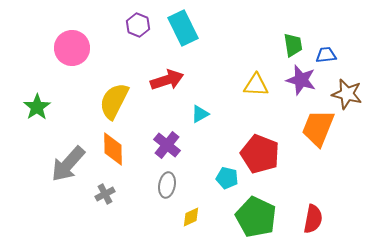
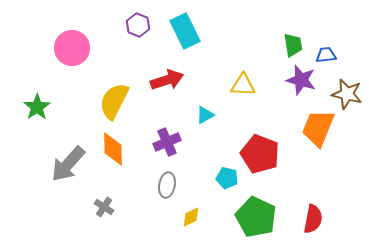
cyan rectangle: moved 2 px right, 3 px down
yellow triangle: moved 13 px left
cyan triangle: moved 5 px right, 1 px down
purple cross: moved 3 px up; rotated 28 degrees clockwise
gray cross: moved 1 px left, 13 px down; rotated 30 degrees counterclockwise
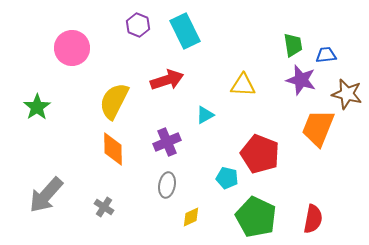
gray arrow: moved 22 px left, 31 px down
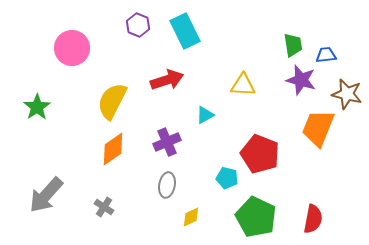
yellow semicircle: moved 2 px left
orange diamond: rotated 56 degrees clockwise
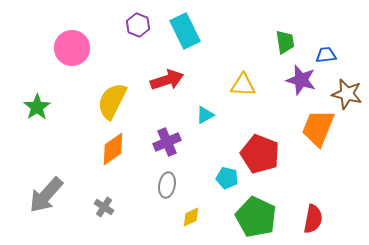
green trapezoid: moved 8 px left, 3 px up
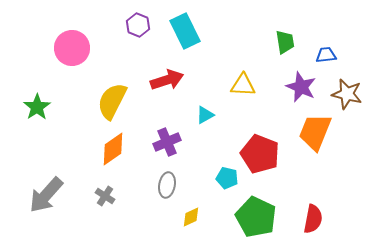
purple star: moved 7 px down; rotated 8 degrees clockwise
orange trapezoid: moved 3 px left, 4 px down
gray cross: moved 1 px right, 11 px up
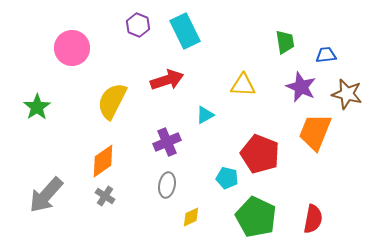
orange diamond: moved 10 px left, 12 px down
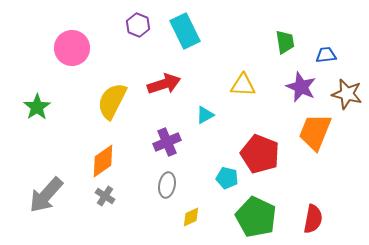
red arrow: moved 3 px left, 4 px down
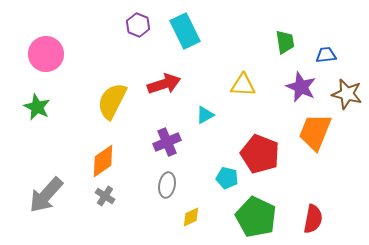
pink circle: moved 26 px left, 6 px down
green star: rotated 12 degrees counterclockwise
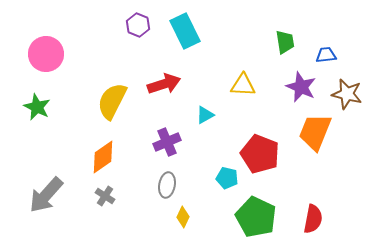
orange diamond: moved 4 px up
yellow diamond: moved 8 px left; rotated 40 degrees counterclockwise
